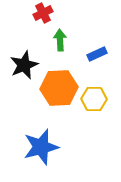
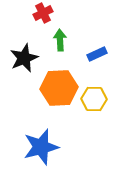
black star: moved 7 px up
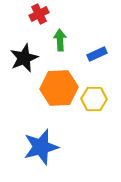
red cross: moved 4 px left, 1 px down
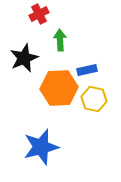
blue rectangle: moved 10 px left, 16 px down; rotated 12 degrees clockwise
yellow hexagon: rotated 10 degrees clockwise
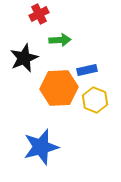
green arrow: rotated 90 degrees clockwise
yellow hexagon: moved 1 px right, 1 px down; rotated 10 degrees clockwise
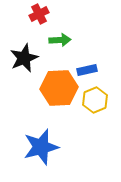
yellow hexagon: rotated 15 degrees clockwise
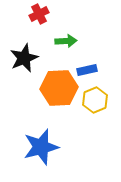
green arrow: moved 6 px right, 1 px down
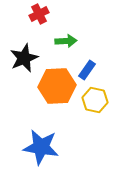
blue rectangle: rotated 42 degrees counterclockwise
orange hexagon: moved 2 px left, 2 px up
yellow hexagon: rotated 25 degrees counterclockwise
blue star: rotated 24 degrees clockwise
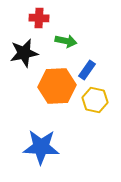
red cross: moved 4 px down; rotated 30 degrees clockwise
green arrow: rotated 15 degrees clockwise
black star: moved 5 px up; rotated 12 degrees clockwise
blue star: rotated 6 degrees counterclockwise
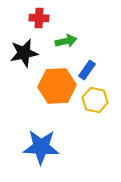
green arrow: rotated 25 degrees counterclockwise
